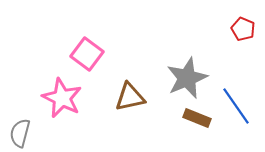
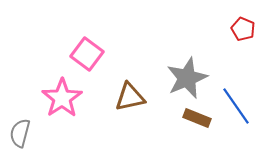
pink star: rotated 12 degrees clockwise
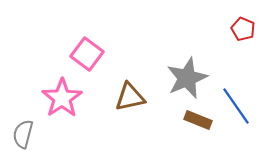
brown rectangle: moved 1 px right, 2 px down
gray semicircle: moved 3 px right, 1 px down
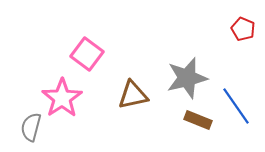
gray star: rotated 9 degrees clockwise
brown triangle: moved 3 px right, 2 px up
gray semicircle: moved 8 px right, 7 px up
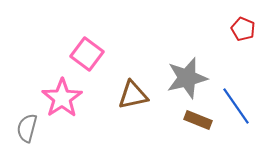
gray semicircle: moved 4 px left, 1 px down
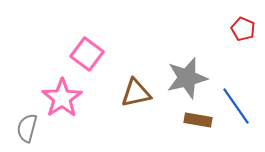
brown triangle: moved 3 px right, 2 px up
brown rectangle: rotated 12 degrees counterclockwise
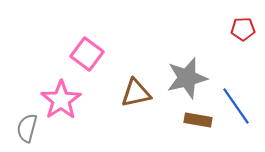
red pentagon: rotated 25 degrees counterclockwise
pink star: moved 1 px left, 2 px down
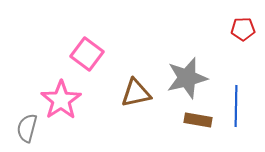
blue line: rotated 36 degrees clockwise
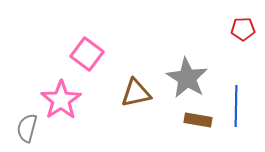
gray star: rotated 27 degrees counterclockwise
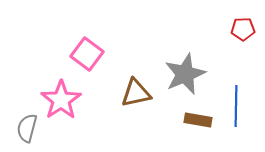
gray star: moved 2 px left, 4 px up; rotated 18 degrees clockwise
